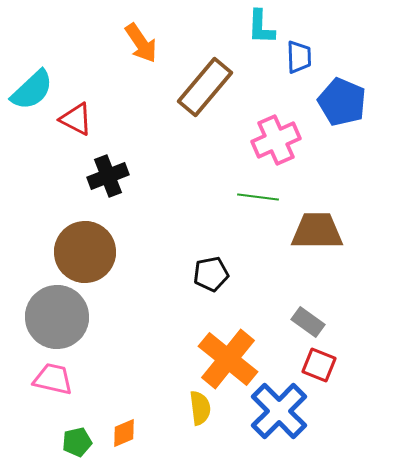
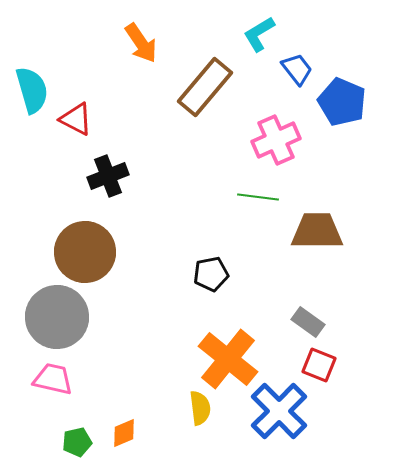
cyan L-shape: moved 2 px left, 7 px down; rotated 57 degrees clockwise
blue trapezoid: moved 2 px left, 12 px down; rotated 36 degrees counterclockwise
cyan semicircle: rotated 63 degrees counterclockwise
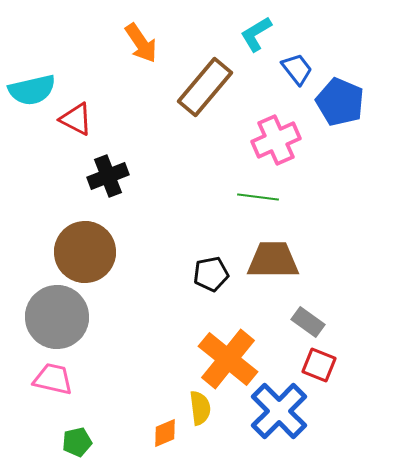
cyan L-shape: moved 3 px left
cyan semicircle: rotated 93 degrees clockwise
blue pentagon: moved 2 px left
brown trapezoid: moved 44 px left, 29 px down
orange diamond: moved 41 px right
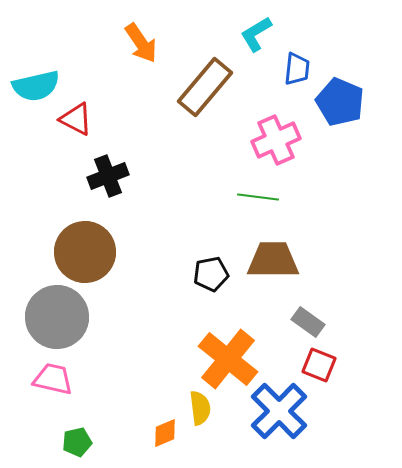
blue trapezoid: rotated 44 degrees clockwise
cyan semicircle: moved 4 px right, 4 px up
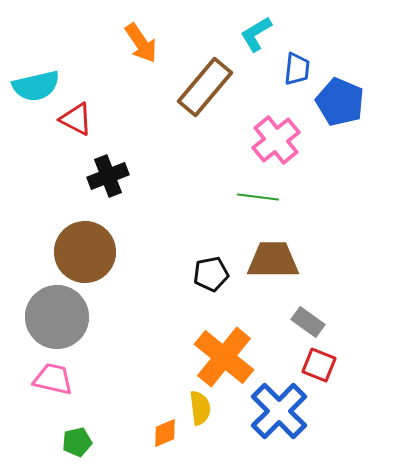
pink cross: rotated 15 degrees counterclockwise
orange cross: moved 4 px left, 2 px up
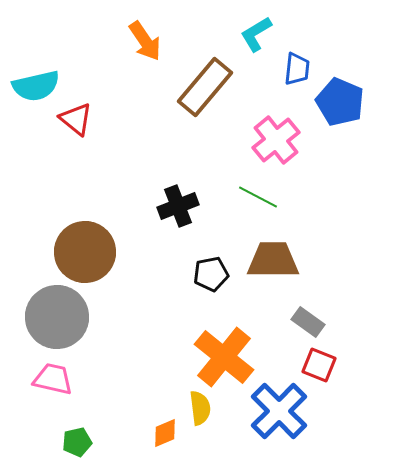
orange arrow: moved 4 px right, 2 px up
red triangle: rotated 12 degrees clockwise
black cross: moved 70 px right, 30 px down
green line: rotated 21 degrees clockwise
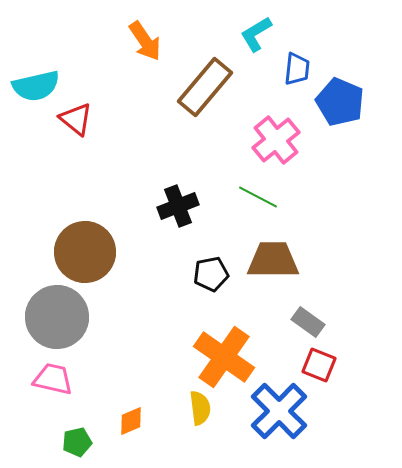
orange cross: rotated 4 degrees counterclockwise
orange diamond: moved 34 px left, 12 px up
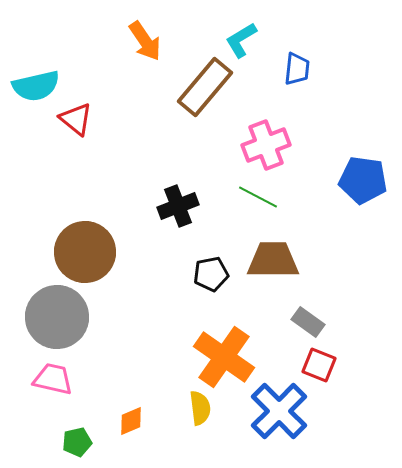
cyan L-shape: moved 15 px left, 6 px down
blue pentagon: moved 23 px right, 78 px down; rotated 15 degrees counterclockwise
pink cross: moved 10 px left, 5 px down; rotated 18 degrees clockwise
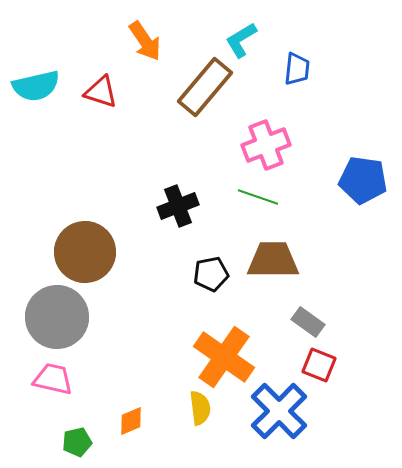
red triangle: moved 25 px right, 27 px up; rotated 21 degrees counterclockwise
green line: rotated 9 degrees counterclockwise
